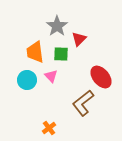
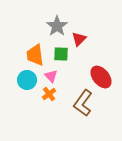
orange trapezoid: moved 3 px down
brown L-shape: rotated 16 degrees counterclockwise
orange cross: moved 34 px up
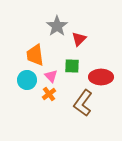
green square: moved 11 px right, 12 px down
red ellipse: rotated 50 degrees counterclockwise
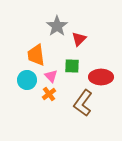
orange trapezoid: moved 1 px right
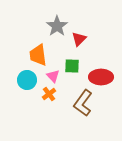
orange trapezoid: moved 2 px right
pink triangle: moved 2 px right
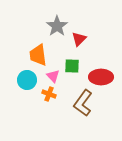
orange cross: rotated 32 degrees counterclockwise
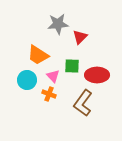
gray star: moved 1 px right, 2 px up; rotated 30 degrees clockwise
red triangle: moved 1 px right, 2 px up
orange trapezoid: rotated 50 degrees counterclockwise
red ellipse: moved 4 px left, 2 px up
